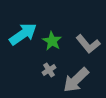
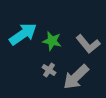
green star: rotated 18 degrees counterclockwise
gray cross: rotated 24 degrees counterclockwise
gray arrow: moved 3 px up
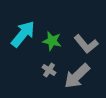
cyan arrow: rotated 16 degrees counterclockwise
gray L-shape: moved 2 px left
gray arrow: moved 1 px right, 1 px up
